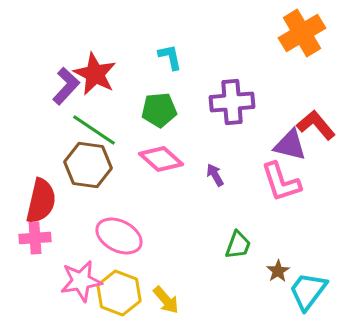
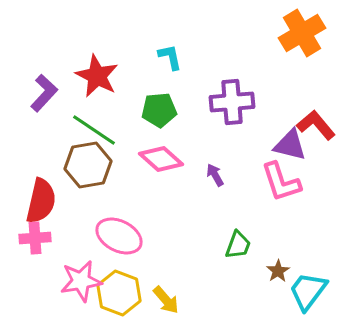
red star: moved 2 px right, 2 px down
purple L-shape: moved 22 px left, 7 px down
brown hexagon: rotated 18 degrees counterclockwise
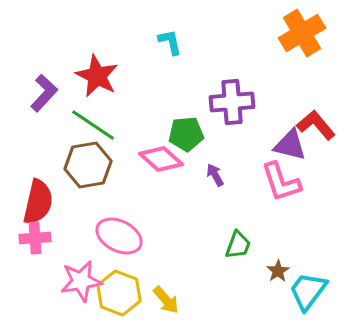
cyan L-shape: moved 15 px up
green pentagon: moved 27 px right, 24 px down
green line: moved 1 px left, 5 px up
red semicircle: moved 3 px left, 1 px down
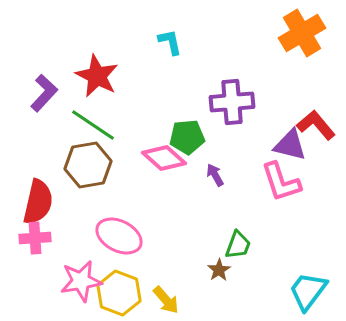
green pentagon: moved 1 px right, 3 px down
pink diamond: moved 3 px right, 1 px up
brown star: moved 59 px left, 1 px up
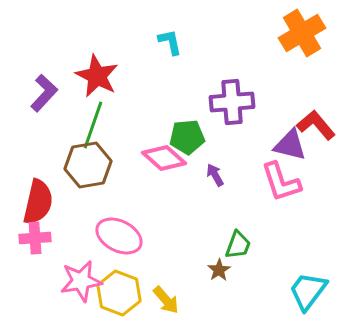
green line: rotated 75 degrees clockwise
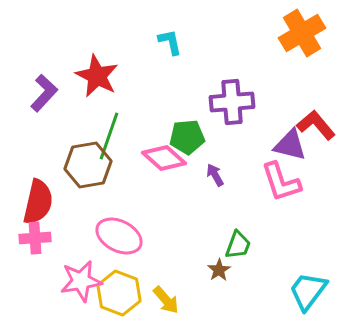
green line: moved 16 px right, 11 px down
